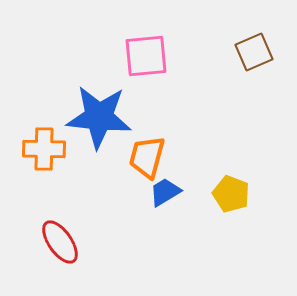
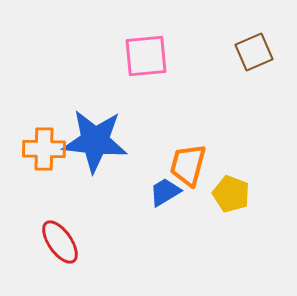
blue star: moved 4 px left, 24 px down
orange trapezoid: moved 41 px right, 8 px down
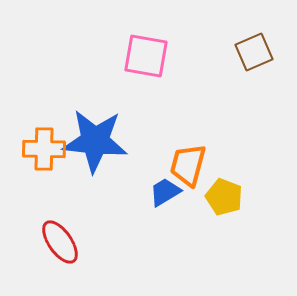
pink square: rotated 15 degrees clockwise
yellow pentagon: moved 7 px left, 3 px down
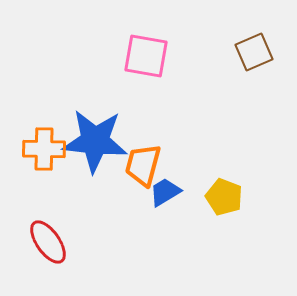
orange trapezoid: moved 45 px left
red ellipse: moved 12 px left
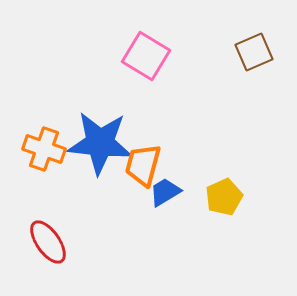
pink square: rotated 21 degrees clockwise
blue star: moved 5 px right, 2 px down
orange cross: rotated 18 degrees clockwise
yellow pentagon: rotated 27 degrees clockwise
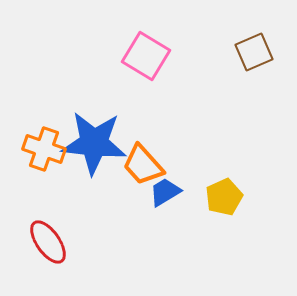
blue star: moved 6 px left
orange trapezoid: rotated 57 degrees counterclockwise
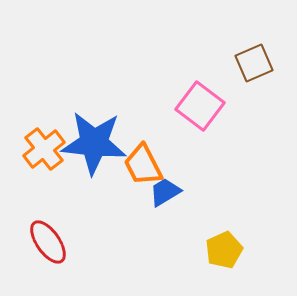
brown square: moved 11 px down
pink square: moved 54 px right, 50 px down; rotated 6 degrees clockwise
orange cross: rotated 33 degrees clockwise
orange trapezoid: rotated 15 degrees clockwise
yellow pentagon: moved 53 px down
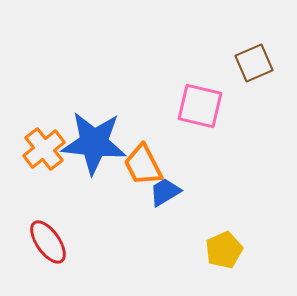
pink square: rotated 24 degrees counterclockwise
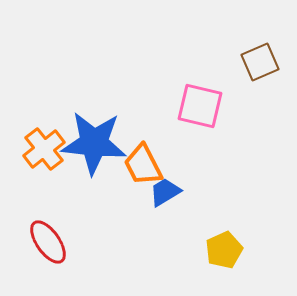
brown square: moved 6 px right, 1 px up
